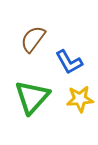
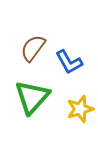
brown semicircle: moved 9 px down
yellow star: moved 10 px down; rotated 12 degrees counterclockwise
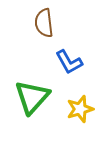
brown semicircle: moved 11 px right, 25 px up; rotated 44 degrees counterclockwise
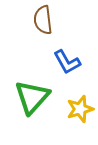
brown semicircle: moved 1 px left, 3 px up
blue L-shape: moved 2 px left
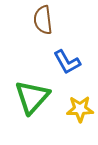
yellow star: rotated 16 degrees clockwise
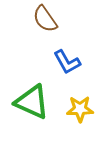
brown semicircle: moved 2 px right, 1 px up; rotated 28 degrees counterclockwise
green triangle: moved 5 px down; rotated 48 degrees counterclockwise
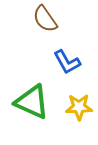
yellow star: moved 1 px left, 2 px up
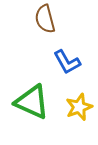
brown semicircle: rotated 20 degrees clockwise
yellow star: rotated 20 degrees counterclockwise
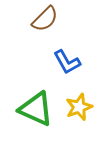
brown semicircle: rotated 120 degrees counterclockwise
green triangle: moved 4 px right, 7 px down
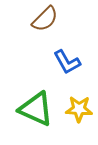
yellow star: moved 2 px down; rotated 24 degrees clockwise
